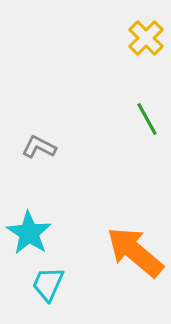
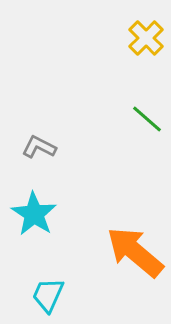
green line: rotated 20 degrees counterclockwise
cyan star: moved 5 px right, 19 px up
cyan trapezoid: moved 11 px down
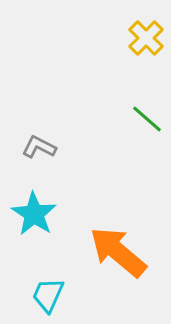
orange arrow: moved 17 px left
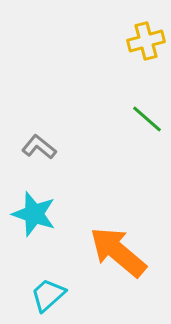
yellow cross: moved 3 px down; rotated 30 degrees clockwise
gray L-shape: rotated 12 degrees clockwise
cyan star: rotated 15 degrees counterclockwise
cyan trapezoid: rotated 24 degrees clockwise
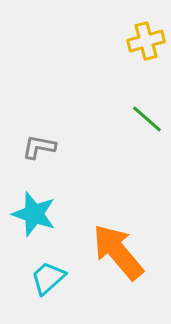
gray L-shape: rotated 28 degrees counterclockwise
orange arrow: rotated 10 degrees clockwise
cyan trapezoid: moved 17 px up
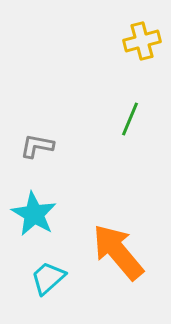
yellow cross: moved 4 px left
green line: moved 17 px left; rotated 72 degrees clockwise
gray L-shape: moved 2 px left, 1 px up
cyan star: rotated 12 degrees clockwise
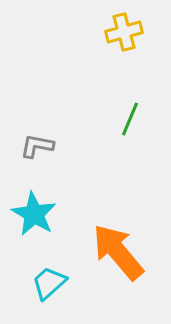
yellow cross: moved 18 px left, 9 px up
cyan trapezoid: moved 1 px right, 5 px down
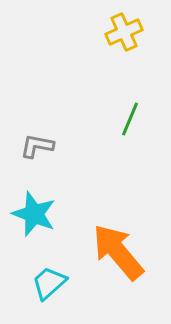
yellow cross: rotated 9 degrees counterclockwise
cyan star: rotated 9 degrees counterclockwise
